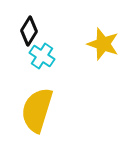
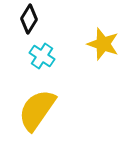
black diamond: moved 12 px up
yellow semicircle: rotated 18 degrees clockwise
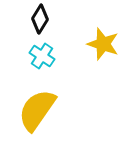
black diamond: moved 11 px right
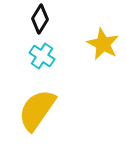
yellow star: rotated 8 degrees clockwise
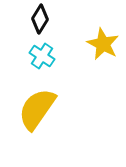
yellow semicircle: moved 1 px up
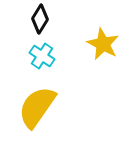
yellow semicircle: moved 2 px up
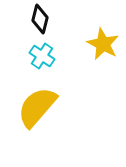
black diamond: rotated 16 degrees counterclockwise
yellow semicircle: rotated 6 degrees clockwise
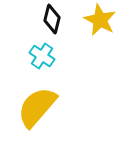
black diamond: moved 12 px right
yellow star: moved 3 px left, 24 px up
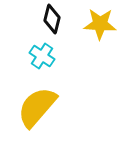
yellow star: moved 4 px down; rotated 24 degrees counterclockwise
